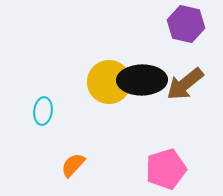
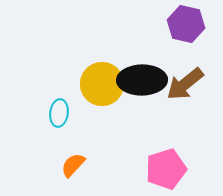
yellow circle: moved 7 px left, 2 px down
cyan ellipse: moved 16 px right, 2 px down
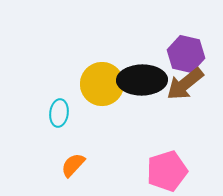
purple hexagon: moved 30 px down
pink pentagon: moved 1 px right, 2 px down
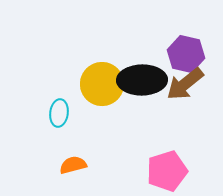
orange semicircle: rotated 32 degrees clockwise
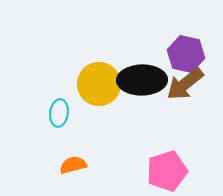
yellow circle: moved 3 px left
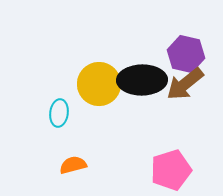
pink pentagon: moved 4 px right, 1 px up
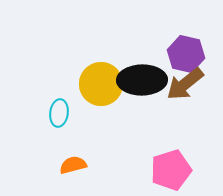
yellow circle: moved 2 px right
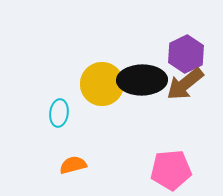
purple hexagon: rotated 21 degrees clockwise
yellow circle: moved 1 px right
pink pentagon: rotated 12 degrees clockwise
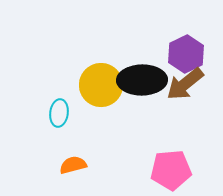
yellow circle: moved 1 px left, 1 px down
